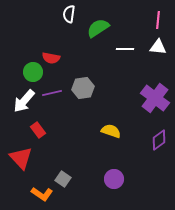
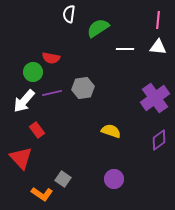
purple cross: rotated 16 degrees clockwise
red rectangle: moved 1 px left
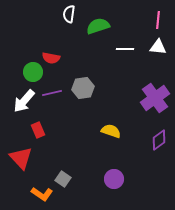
green semicircle: moved 2 px up; rotated 15 degrees clockwise
red rectangle: moved 1 px right; rotated 14 degrees clockwise
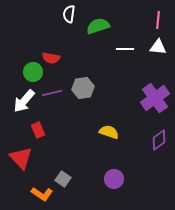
yellow semicircle: moved 2 px left, 1 px down
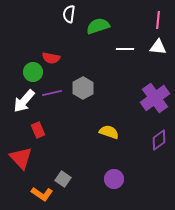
gray hexagon: rotated 20 degrees counterclockwise
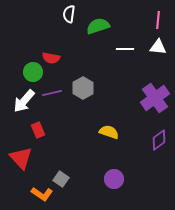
gray square: moved 2 px left
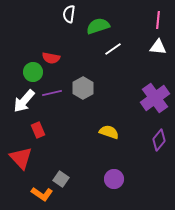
white line: moved 12 px left; rotated 36 degrees counterclockwise
purple diamond: rotated 15 degrees counterclockwise
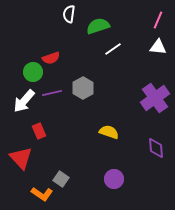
pink line: rotated 18 degrees clockwise
red semicircle: rotated 30 degrees counterclockwise
red rectangle: moved 1 px right, 1 px down
purple diamond: moved 3 px left, 8 px down; rotated 45 degrees counterclockwise
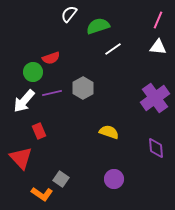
white semicircle: rotated 30 degrees clockwise
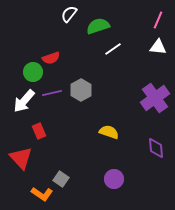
gray hexagon: moved 2 px left, 2 px down
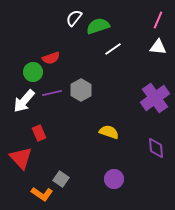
white semicircle: moved 5 px right, 4 px down
red rectangle: moved 2 px down
